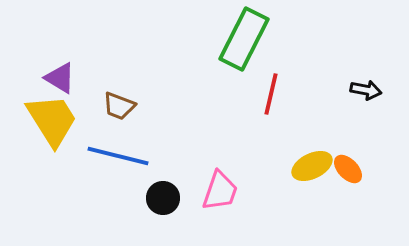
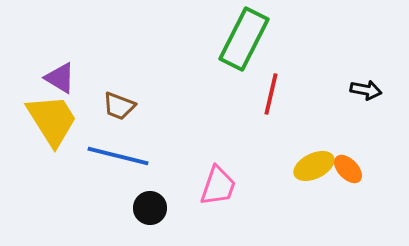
yellow ellipse: moved 2 px right
pink trapezoid: moved 2 px left, 5 px up
black circle: moved 13 px left, 10 px down
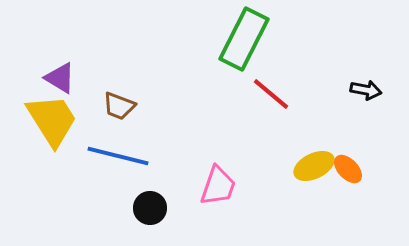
red line: rotated 63 degrees counterclockwise
